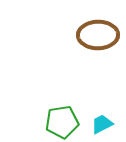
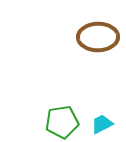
brown ellipse: moved 2 px down
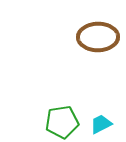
cyan trapezoid: moved 1 px left
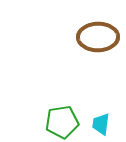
cyan trapezoid: rotated 55 degrees counterclockwise
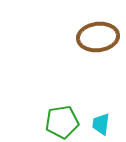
brown ellipse: rotated 6 degrees counterclockwise
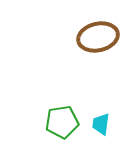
brown ellipse: rotated 6 degrees counterclockwise
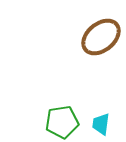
brown ellipse: moved 3 px right; rotated 27 degrees counterclockwise
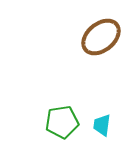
cyan trapezoid: moved 1 px right, 1 px down
